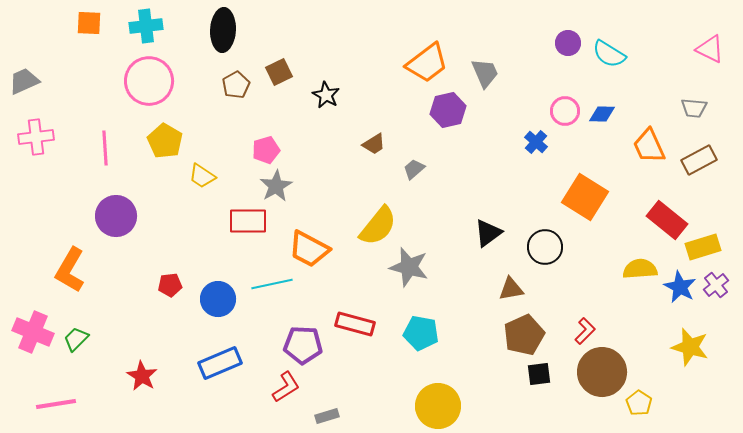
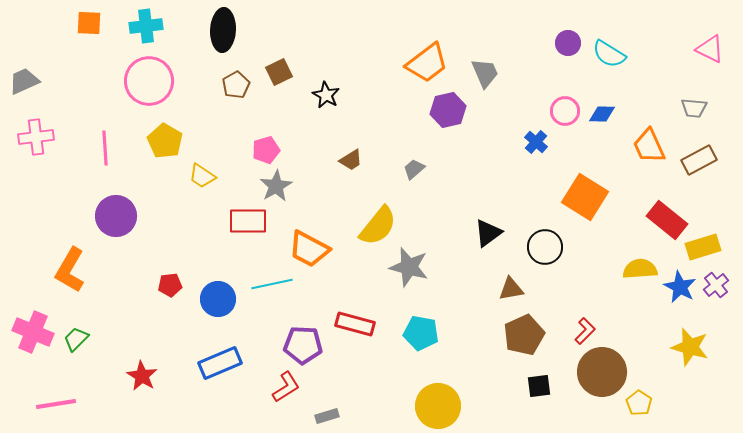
brown trapezoid at (374, 144): moved 23 px left, 16 px down
black square at (539, 374): moved 12 px down
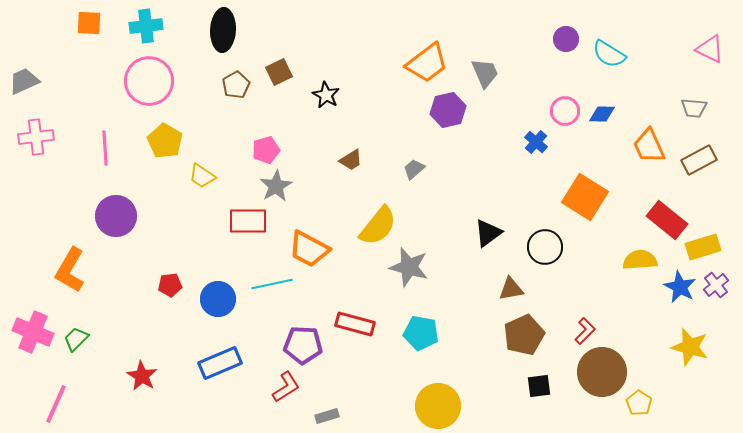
purple circle at (568, 43): moved 2 px left, 4 px up
yellow semicircle at (640, 269): moved 9 px up
pink line at (56, 404): rotated 57 degrees counterclockwise
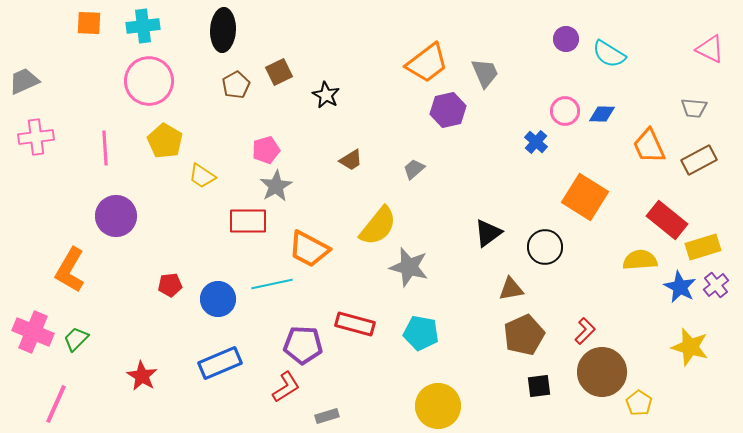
cyan cross at (146, 26): moved 3 px left
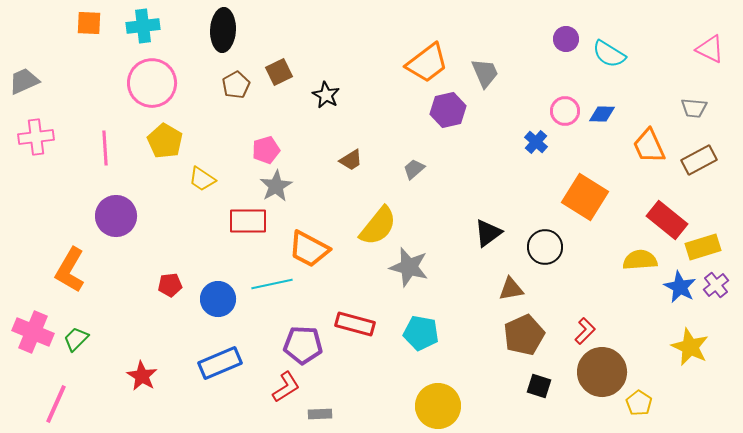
pink circle at (149, 81): moved 3 px right, 2 px down
yellow trapezoid at (202, 176): moved 3 px down
yellow star at (690, 347): rotated 9 degrees clockwise
black square at (539, 386): rotated 25 degrees clockwise
gray rectangle at (327, 416): moved 7 px left, 2 px up; rotated 15 degrees clockwise
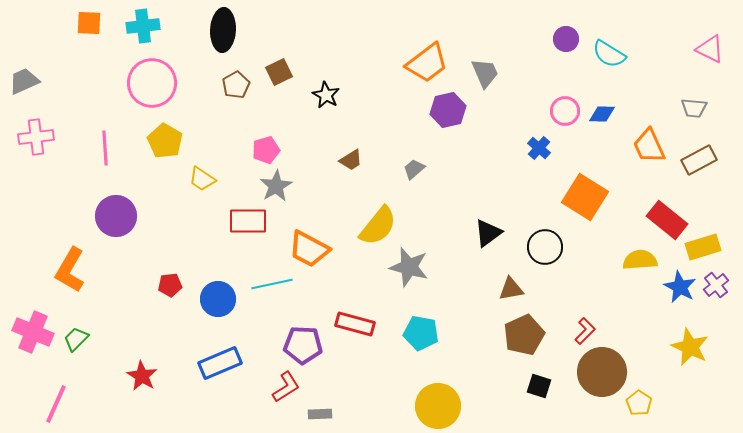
blue cross at (536, 142): moved 3 px right, 6 px down
